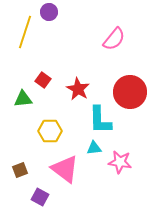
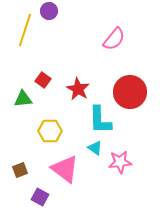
purple circle: moved 1 px up
yellow line: moved 2 px up
cyan triangle: moved 1 px right; rotated 42 degrees clockwise
pink star: rotated 15 degrees counterclockwise
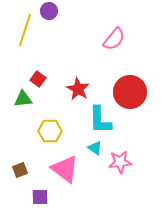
red square: moved 5 px left, 1 px up
purple square: rotated 30 degrees counterclockwise
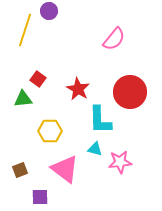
cyan triangle: moved 1 px down; rotated 21 degrees counterclockwise
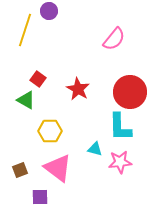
green triangle: moved 3 px right, 1 px down; rotated 36 degrees clockwise
cyan L-shape: moved 20 px right, 7 px down
pink triangle: moved 7 px left, 1 px up
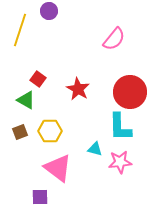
yellow line: moved 5 px left
brown square: moved 38 px up
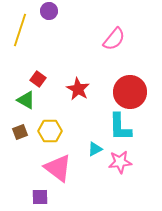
cyan triangle: rotated 42 degrees counterclockwise
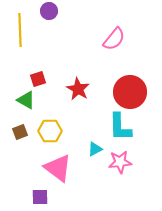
yellow line: rotated 20 degrees counterclockwise
red square: rotated 35 degrees clockwise
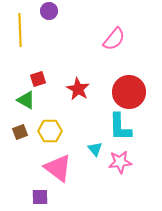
red circle: moved 1 px left
cyan triangle: rotated 42 degrees counterclockwise
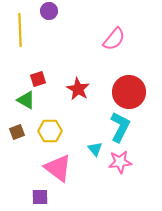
cyan L-shape: rotated 152 degrees counterclockwise
brown square: moved 3 px left
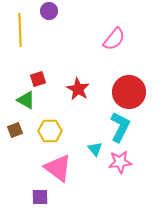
brown square: moved 2 px left, 2 px up
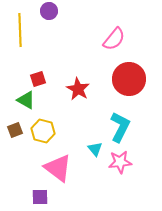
red circle: moved 13 px up
yellow hexagon: moved 7 px left; rotated 15 degrees clockwise
